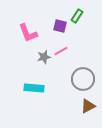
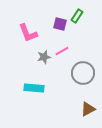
purple square: moved 2 px up
pink line: moved 1 px right
gray circle: moved 6 px up
brown triangle: moved 3 px down
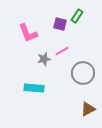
gray star: moved 2 px down
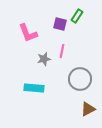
pink line: rotated 48 degrees counterclockwise
gray circle: moved 3 px left, 6 px down
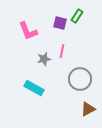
purple square: moved 1 px up
pink L-shape: moved 2 px up
cyan rectangle: rotated 24 degrees clockwise
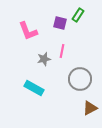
green rectangle: moved 1 px right, 1 px up
brown triangle: moved 2 px right, 1 px up
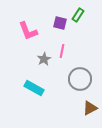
gray star: rotated 16 degrees counterclockwise
